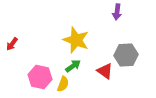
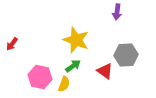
yellow semicircle: moved 1 px right
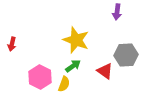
red arrow: rotated 24 degrees counterclockwise
pink hexagon: rotated 15 degrees clockwise
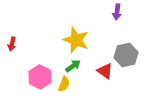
gray hexagon: rotated 10 degrees counterclockwise
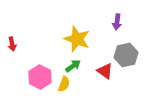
purple arrow: moved 10 px down
yellow star: moved 1 px right, 1 px up
red arrow: rotated 24 degrees counterclockwise
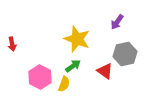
purple arrow: rotated 28 degrees clockwise
gray hexagon: moved 1 px left, 1 px up
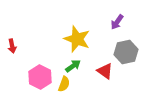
red arrow: moved 2 px down
gray hexagon: moved 1 px right, 2 px up
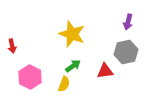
purple arrow: moved 11 px right; rotated 21 degrees counterclockwise
yellow star: moved 5 px left, 5 px up
red triangle: rotated 42 degrees counterclockwise
pink hexagon: moved 10 px left
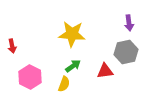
purple arrow: moved 1 px right, 1 px down; rotated 21 degrees counterclockwise
yellow star: rotated 16 degrees counterclockwise
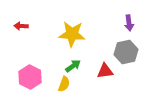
red arrow: moved 9 px right, 20 px up; rotated 104 degrees clockwise
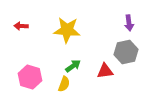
yellow star: moved 5 px left, 4 px up
pink hexagon: rotated 10 degrees counterclockwise
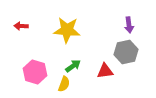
purple arrow: moved 2 px down
pink hexagon: moved 5 px right, 5 px up
